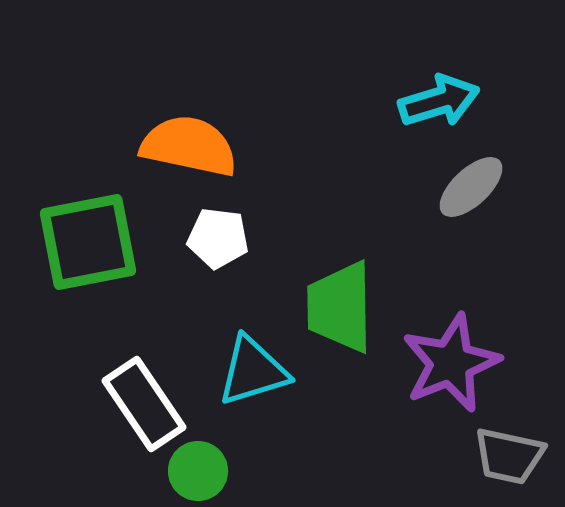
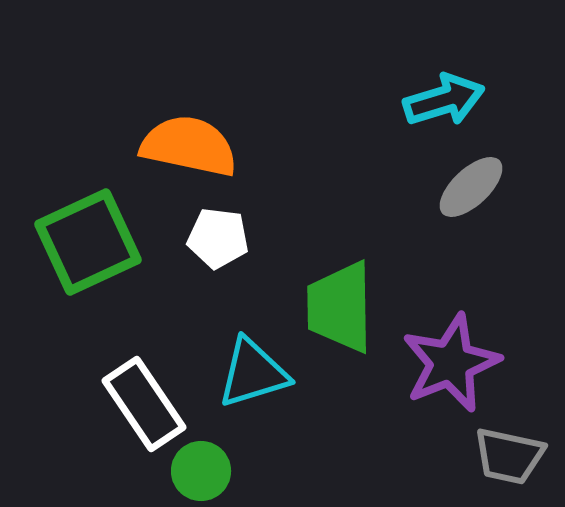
cyan arrow: moved 5 px right, 1 px up
green square: rotated 14 degrees counterclockwise
cyan triangle: moved 2 px down
green circle: moved 3 px right
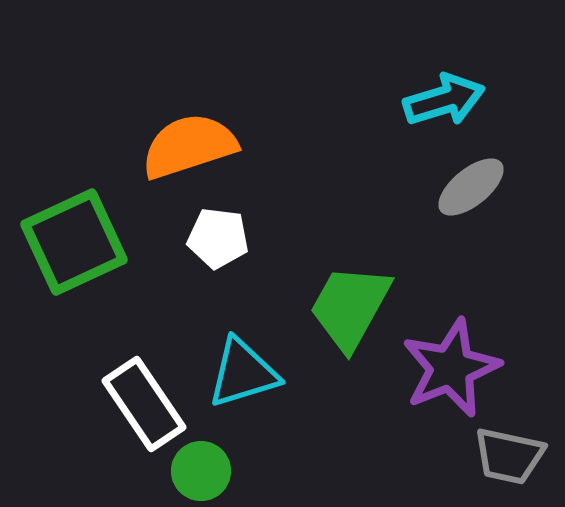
orange semicircle: rotated 30 degrees counterclockwise
gray ellipse: rotated 4 degrees clockwise
green square: moved 14 px left
green trapezoid: moved 10 px right; rotated 30 degrees clockwise
purple star: moved 5 px down
cyan triangle: moved 10 px left
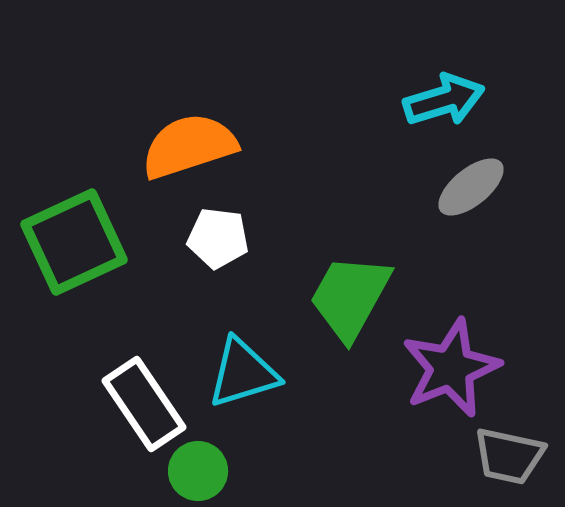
green trapezoid: moved 10 px up
green circle: moved 3 px left
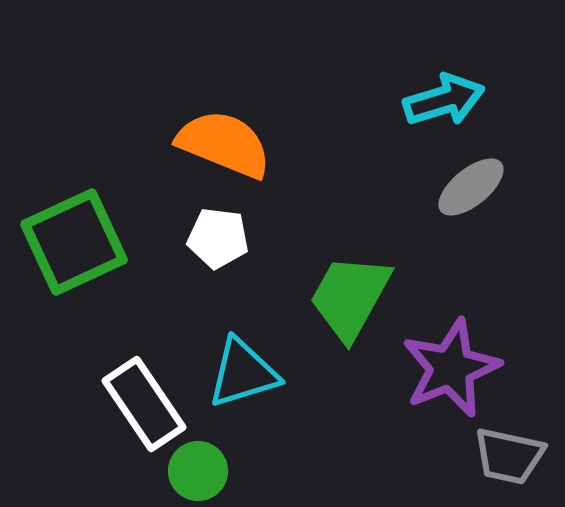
orange semicircle: moved 35 px right, 2 px up; rotated 40 degrees clockwise
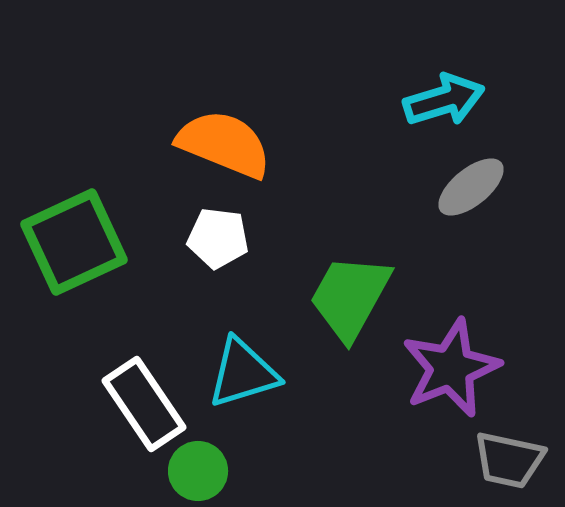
gray trapezoid: moved 4 px down
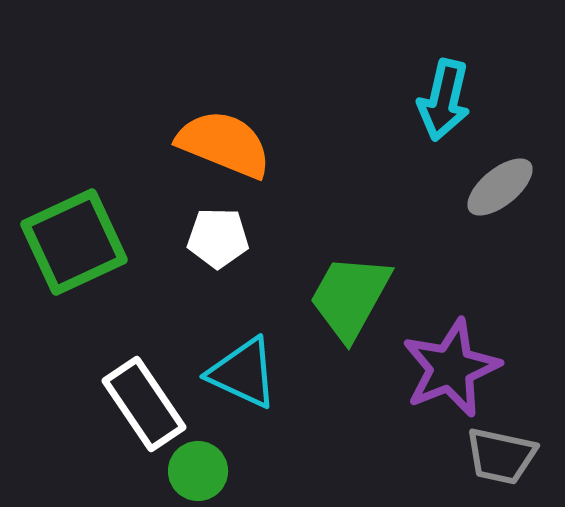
cyan arrow: rotated 120 degrees clockwise
gray ellipse: moved 29 px right
white pentagon: rotated 6 degrees counterclockwise
cyan triangle: rotated 42 degrees clockwise
gray trapezoid: moved 8 px left, 4 px up
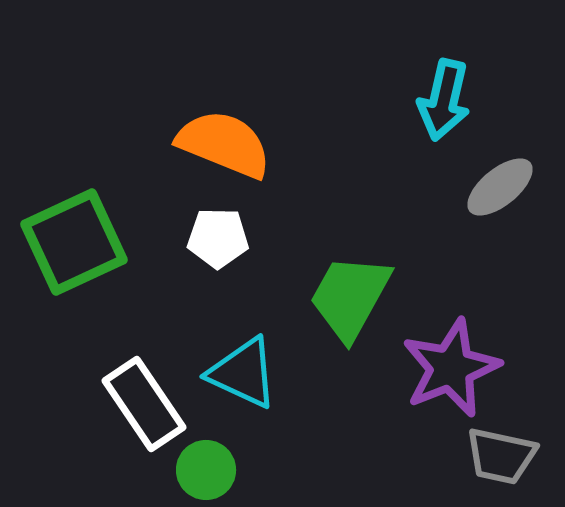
green circle: moved 8 px right, 1 px up
